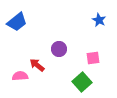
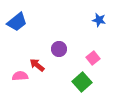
blue star: rotated 16 degrees counterclockwise
pink square: rotated 32 degrees counterclockwise
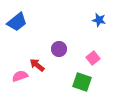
pink semicircle: rotated 14 degrees counterclockwise
green square: rotated 30 degrees counterclockwise
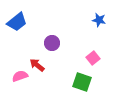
purple circle: moved 7 px left, 6 px up
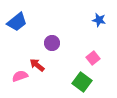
green square: rotated 18 degrees clockwise
